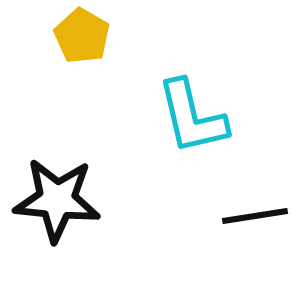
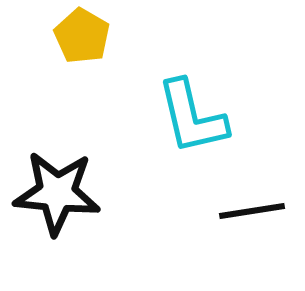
black star: moved 7 px up
black line: moved 3 px left, 5 px up
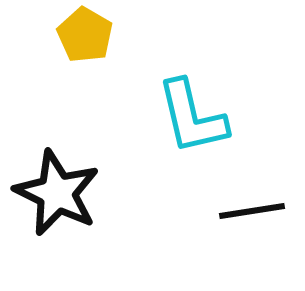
yellow pentagon: moved 3 px right, 1 px up
black star: rotated 20 degrees clockwise
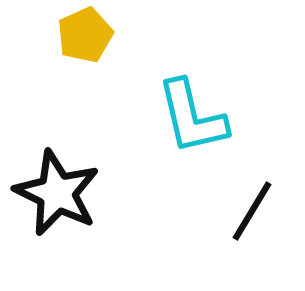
yellow pentagon: rotated 18 degrees clockwise
black line: rotated 50 degrees counterclockwise
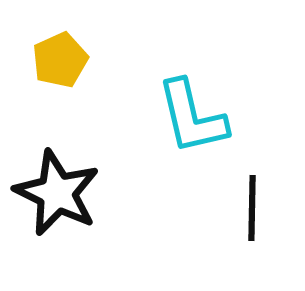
yellow pentagon: moved 25 px left, 25 px down
black line: moved 3 px up; rotated 30 degrees counterclockwise
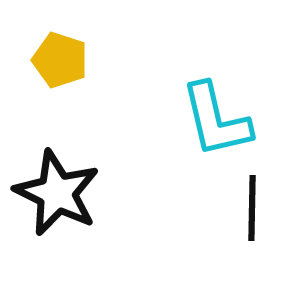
yellow pentagon: rotated 30 degrees counterclockwise
cyan L-shape: moved 24 px right, 3 px down
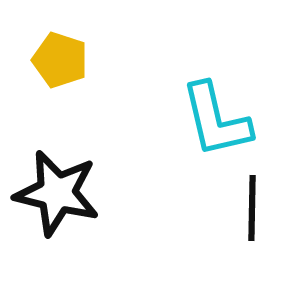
black star: rotated 12 degrees counterclockwise
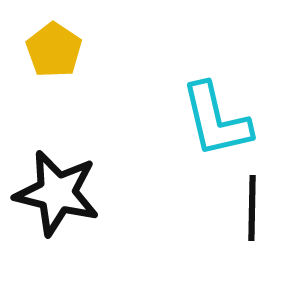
yellow pentagon: moved 6 px left, 10 px up; rotated 16 degrees clockwise
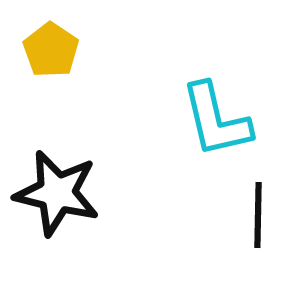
yellow pentagon: moved 3 px left
black line: moved 6 px right, 7 px down
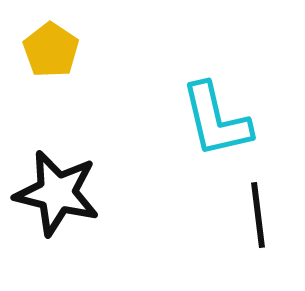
black line: rotated 8 degrees counterclockwise
